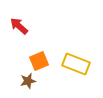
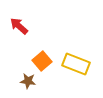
orange square: moved 3 px right; rotated 18 degrees counterclockwise
brown star: rotated 21 degrees clockwise
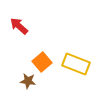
orange square: moved 1 px down
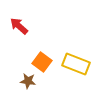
orange square: rotated 12 degrees counterclockwise
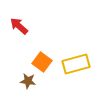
yellow rectangle: rotated 36 degrees counterclockwise
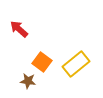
red arrow: moved 3 px down
yellow rectangle: rotated 24 degrees counterclockwise
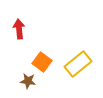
red arrow: rotated 42 degrees clockwise
yellow rectangle: moved 2 px right
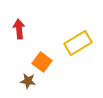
yellow rectangle: moved 21 px up; rotated 8 degrees clockwise
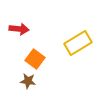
red arrow: rotated 102 degrees clockwise
orange square: moved 7 px left, 3 px up
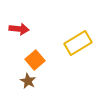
orange square: moved 1 px down; rotated 12 degrees clockwise
brown star: rotated 21 degrees clockwise
